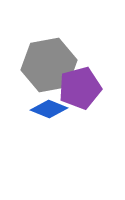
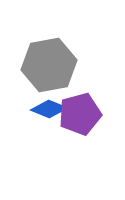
purple pentagon: moved 26 px down
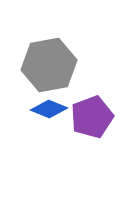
purple pentagon: moved 12 px right, 3 px down; rotated 6 degrees counterclockwise
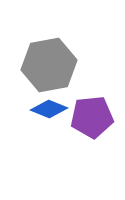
purple pentagon: rotated 15 degrees clockwise
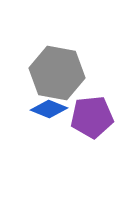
gray hexagon: moved 8 px right, 8 px down; rotated 20 degrees clockwise
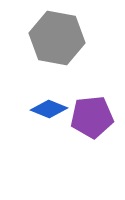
gray hexagon: moved 35 px up
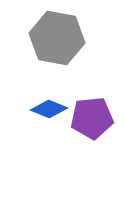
purple pentagon: moved 1 px down
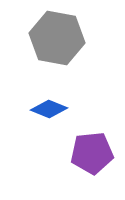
purple pentagon: moved 35 px down
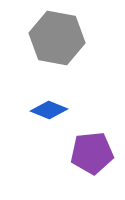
blue diamond: moved 1 px down
